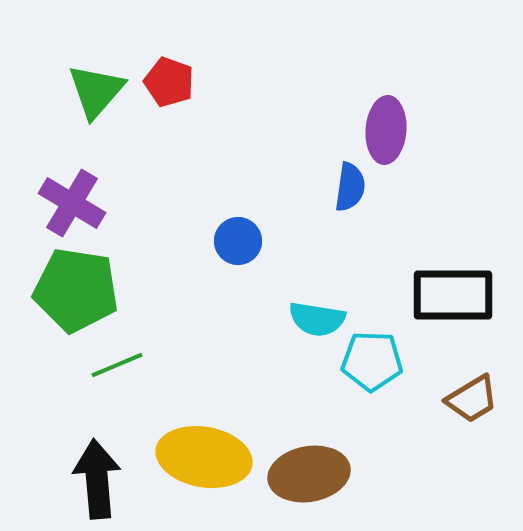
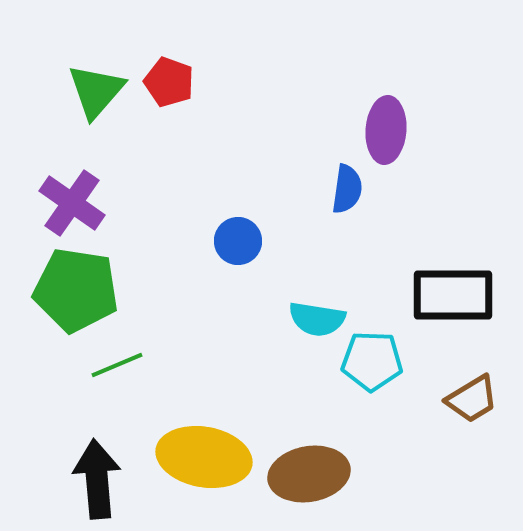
blue semicircle: moved 3 px left, 2 px down
purple cross: rotated 4 degrees clockwise
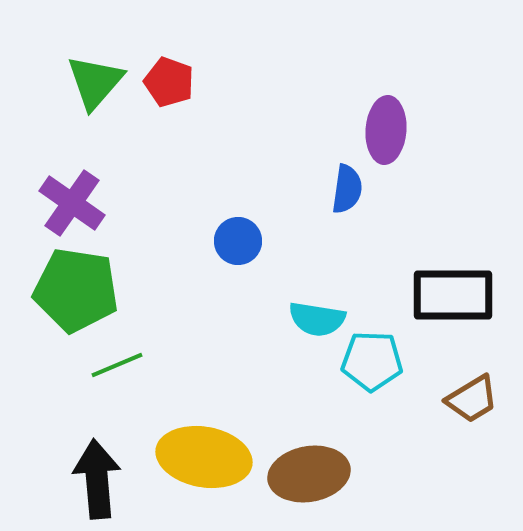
green triangle: moved 1 px left, 9 px up
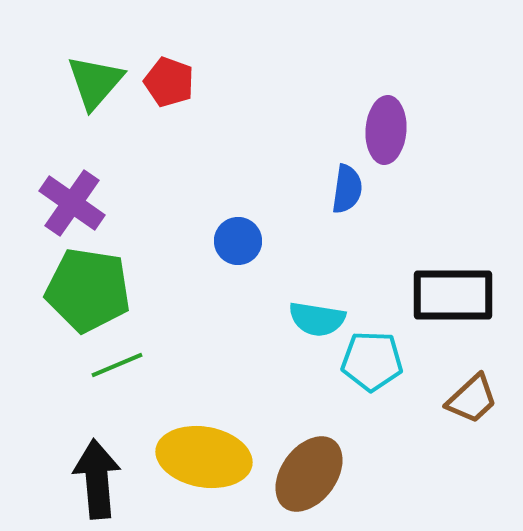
green pentagon: moved 12 px right
brown trapezoid: rotated 12 degrees counterclockwise
brown ellipse: rotated 44 degrees counterclockwise
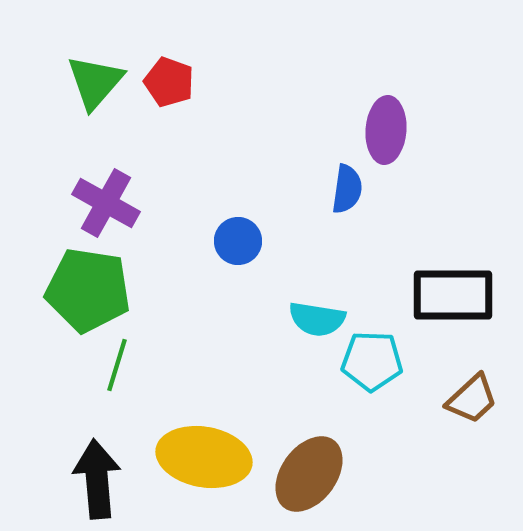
purple cross: moved 34 px right; rotated 6 degrees counterclockwise
green line: rotated 50 degrees counterclockwise
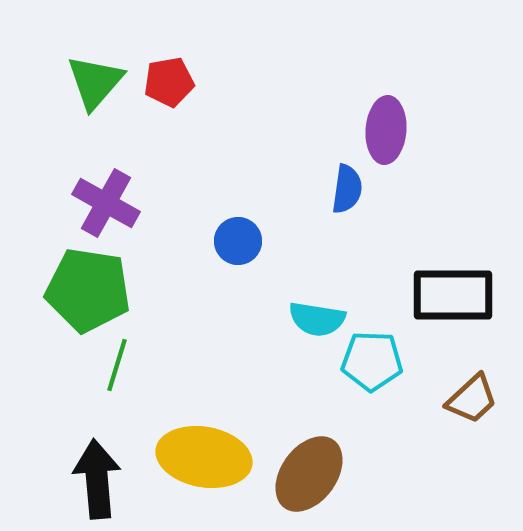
red pentagon: rotated 30 degrees counterclockwise
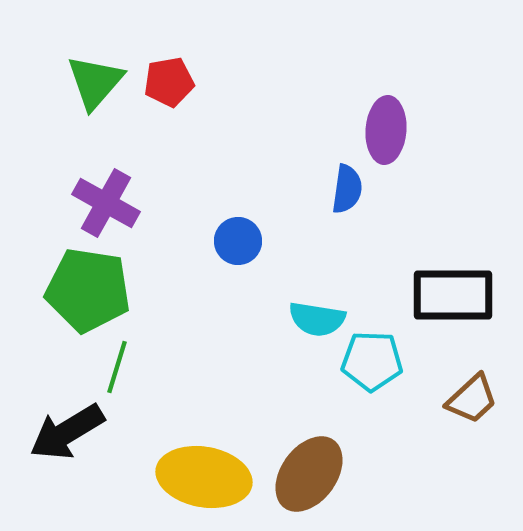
green line: moved 2 px down
yellow ellipse: moved 20 px down
black arrow: moved 30 px left, 47 px up; rotated 116 degrees counterclockwise
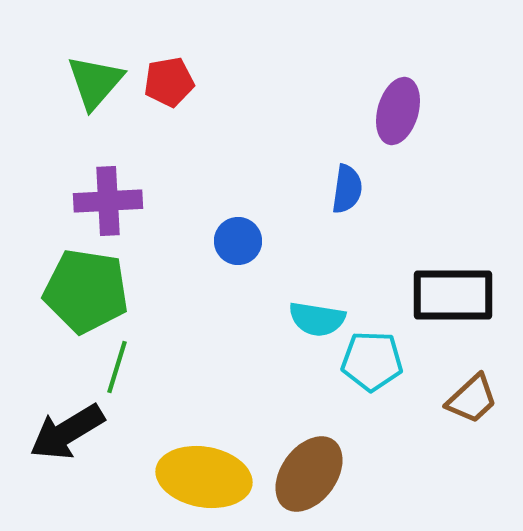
purple ellipse: moved 12 px right, 19 px up; rotated 12 degrees clockwise
purple cross: moved 2 px right, 2 px up; rotated 32 degrees counterclockwise
green pentagon: moved 2 px left, 1 px down
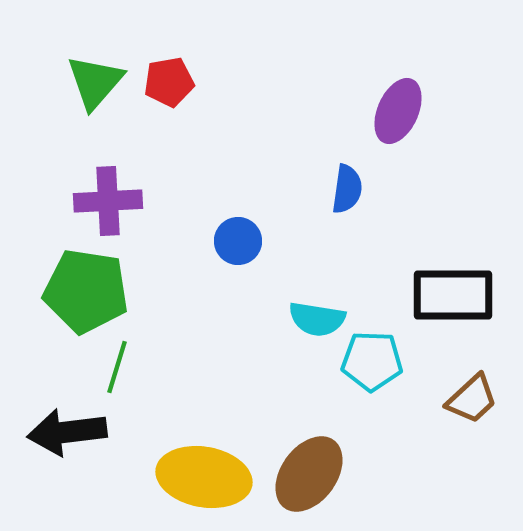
purple ellipse: rotated 8 degrees clockwise
black arrow: rotated 24 degrees clockwise
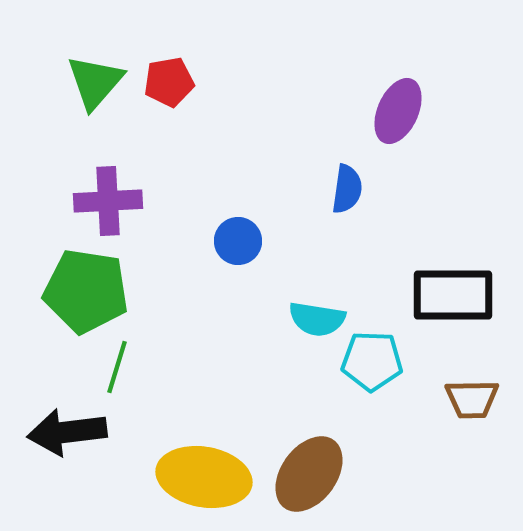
brown trapezoid: rotated 42 degrees clockwise
